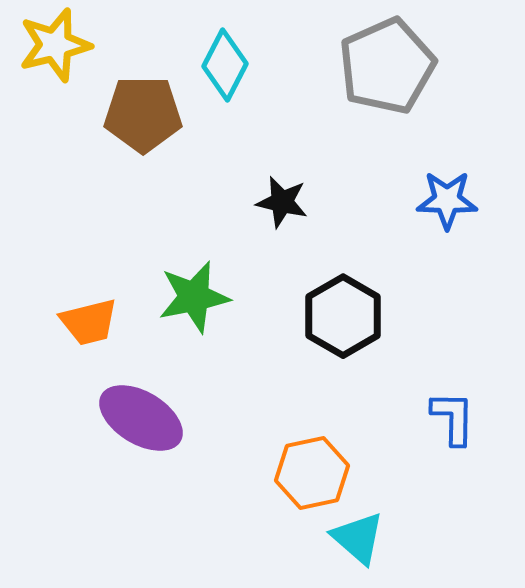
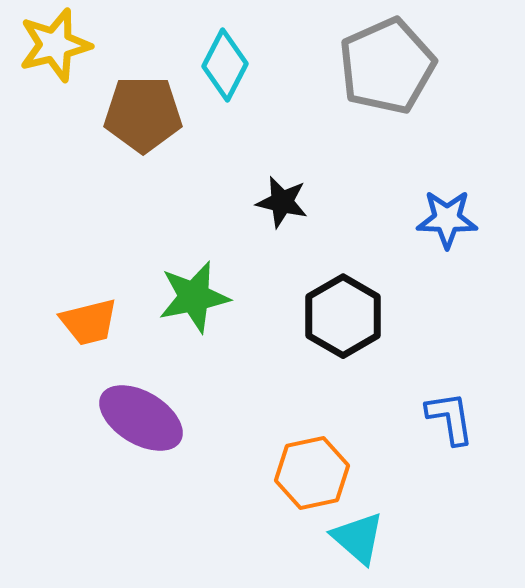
blue star: moved 19 px down
blue L-shape: moved 3 px left; rotated 10 degrees counterclockwise
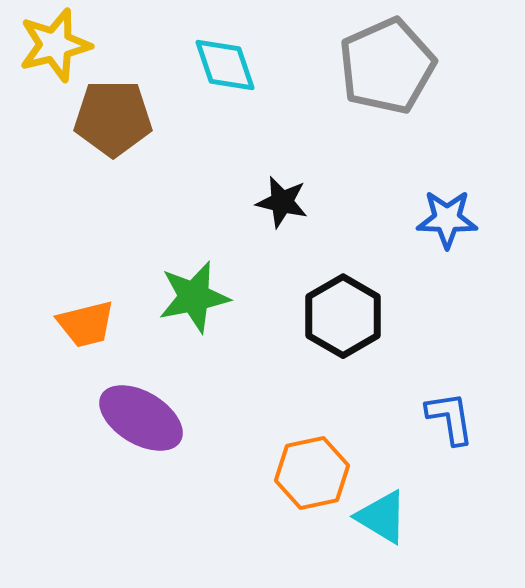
cyan diamond: rotated 46 degrees counterclockwise
brown pentagon: moved 30 px left, 4 px down
orange trapezoid: moved 3 px left, 2 px down
cyan triangle: moved 24 px right, 21 px up; rotated 10 degrees counterclockwise
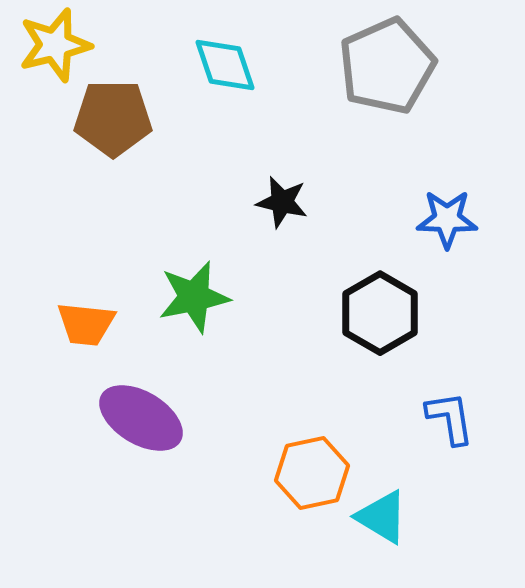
black hexagon: moved 37 px right, 3 px up
orange trapezoid: rotated 20 degrees clockwise
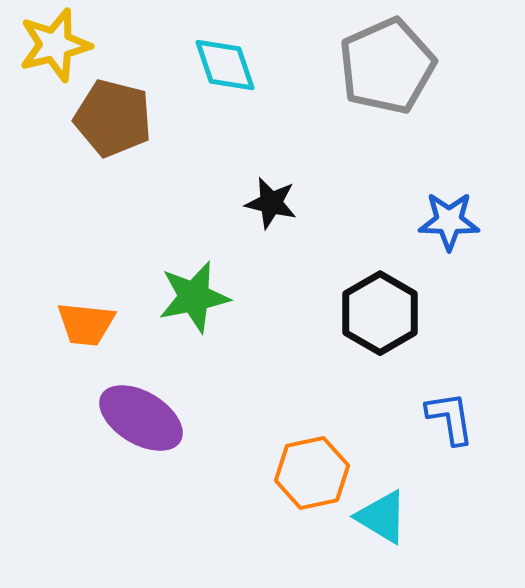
brown pentagon: rotated 14 degrees clockwise
black star: moved 11 px left, 1 px down
blue star: moved 2 px right, 2 px down
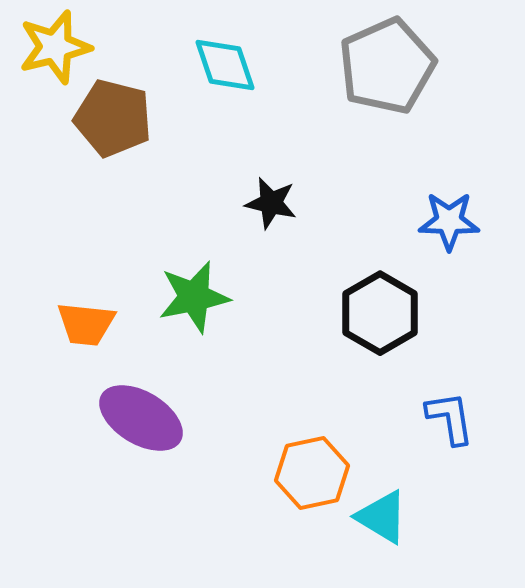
yellow star: moved 2 px down
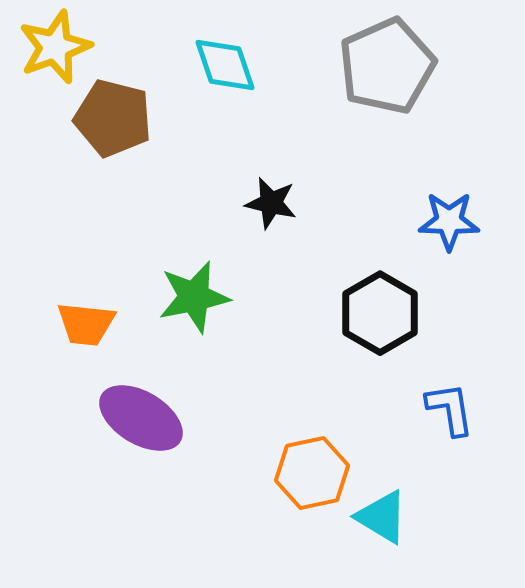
yellow star: rotated 6 degrees counterclockwise
blue L-shape: moved 9 px up
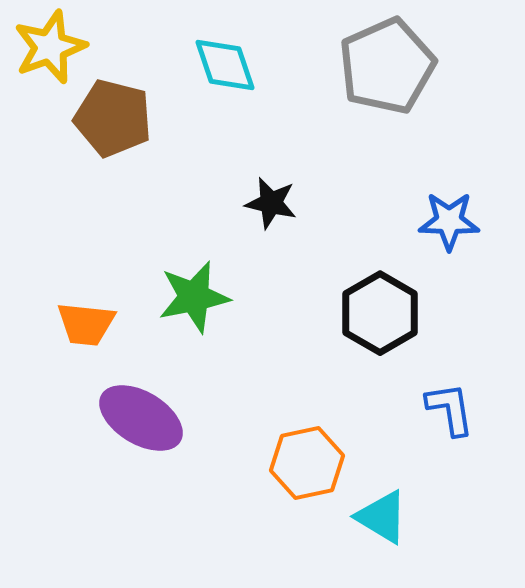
yellow star: moved 5 px left
orange hexagon: moved 5 px left, 10 px up
